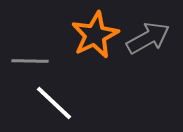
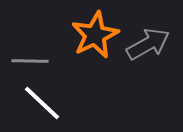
gray arrow: moved 6 px down
white line: moved 12 px left
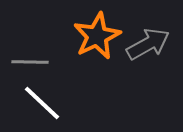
orange star: moved 2 px right, 1 px down
gray line: moved 1 px down
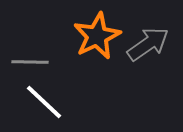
gray arrow: rotated 6 degrees counterclockwise
white line: moved 2 px right, 1 px up
